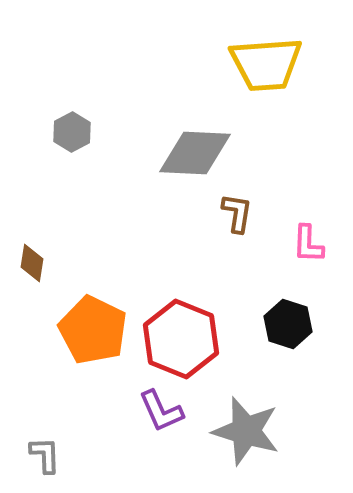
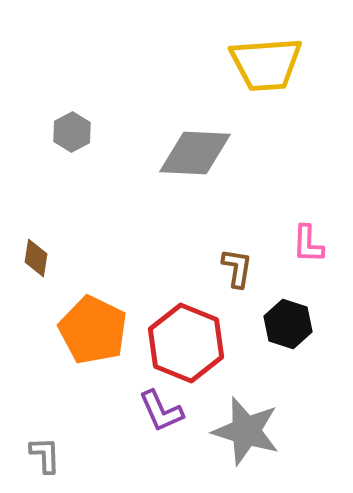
brown L-shape: moved 55 px down
brown diamond: moved 4 px right, 5 px up
red hexagon: moved 5 px right, 4 px down
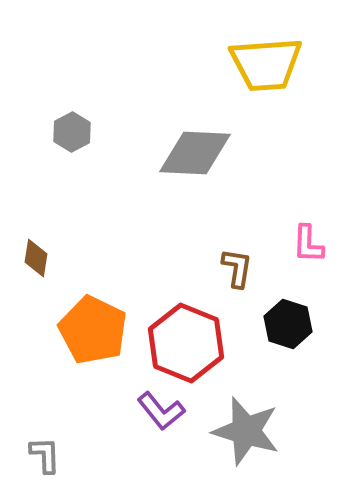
purple L-shape: rotated 15 degrees counterclockwise
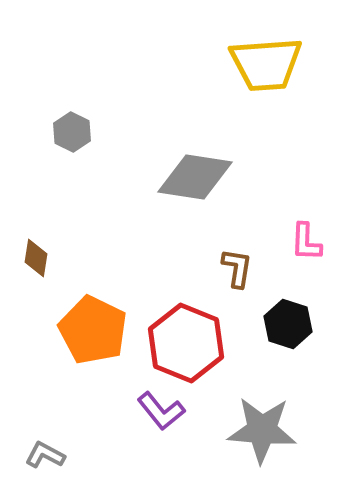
gray hexagon: rotated 6 degrees counterclockwise
gray diamond: moved 24 px down; rotated 6 degrees clockwise
pink L-shape: moved 2 px left, 2 px up
gray star: moved 16 px right, 1 px up; rotated 12 degrees counterclockwise
gray L-shape: rotated 60 degrees counterclockwise
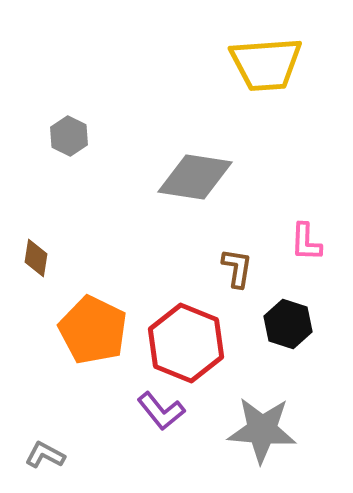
gray hexagon: moved 3 px left, 4 px down
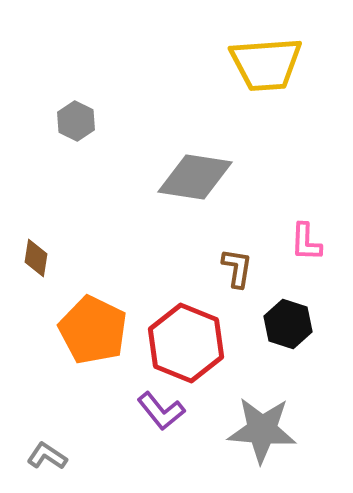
gray hexagon: moved 7 px right, 15 px up
gray L-shape: moved 2 px right, 1 px down; rotated 6 degrees clockwise
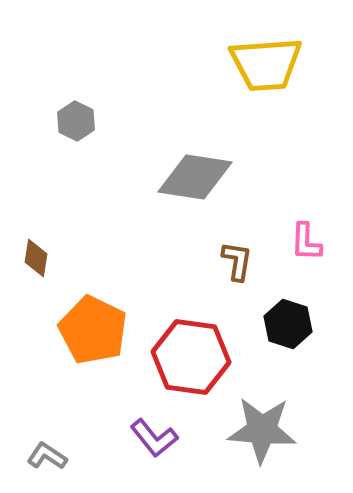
brown L-shape: moved 7 px up
red hexagon: moved 5 px right, 14 px down; rotated 14 degrees counterclockwise
purple L-shape: moved 7 px left, 27 px down
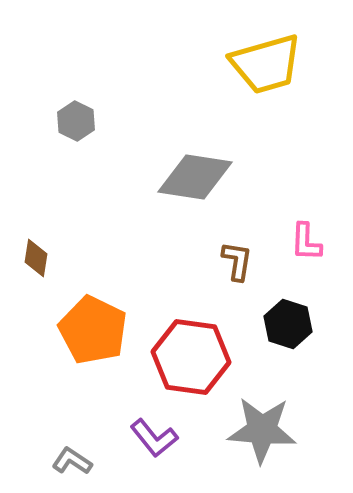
yellow trapezoid: rotated 12 degrees counterclockwise
gray L-shape: moved 25 px right, 5 px down
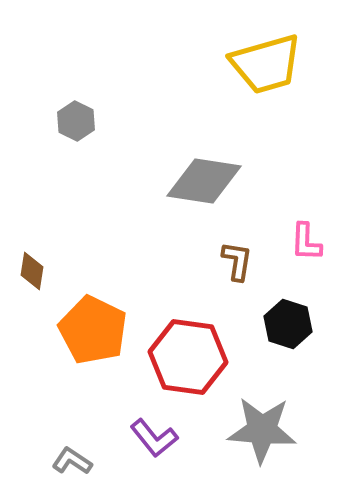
gray diamond: moved 9 px right, 4 px down
brown diamond: moved 4 px left, 13 px down
red hexagon: moved 3 px left
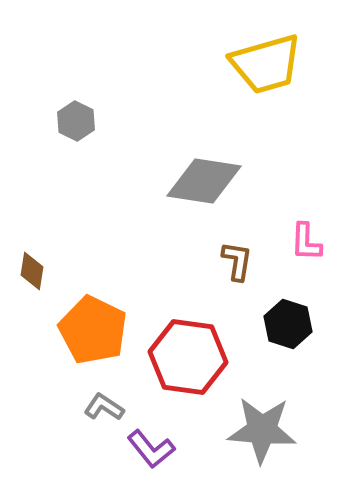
purple L-shape: moved 3 px left, 11 px down
gray L-shape: moved 32 px right, 54 px up
